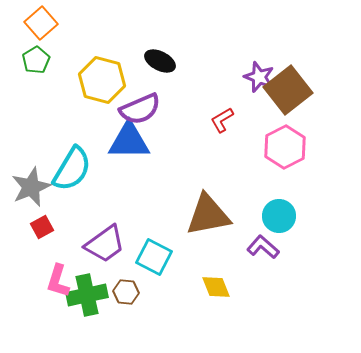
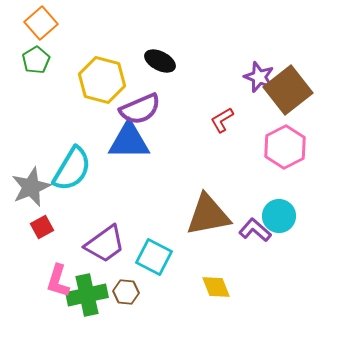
purple L-shape: moved 8 px left, 17 px up
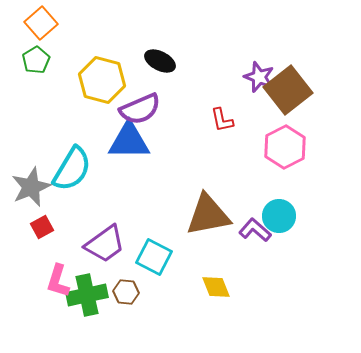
red L-shape: rotated 72 degrees counterclockwise
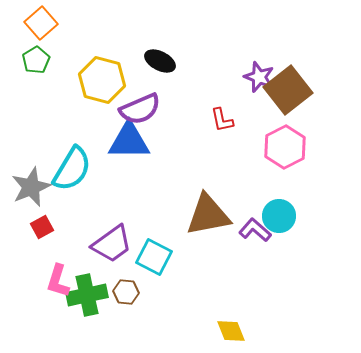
purple trapezoid: moved 7 px right
yellow diamond: moved 15 px right, 44 px down
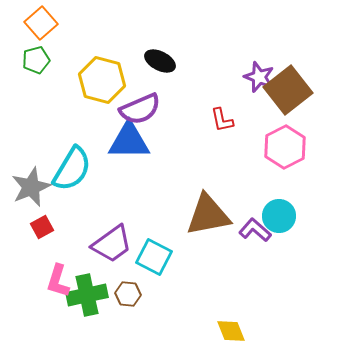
green pentagon: rotated 16 degrees clockwise
brown hexagon: moved 2 px right, 2 px down
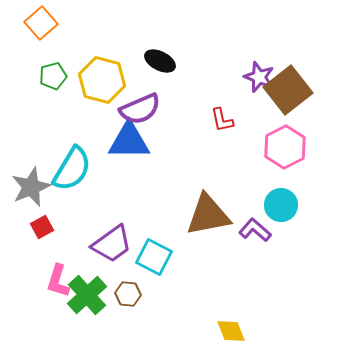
green pentagon: moved 17 px right, 16 px down
cyan circle: moved 2 px right, 11 px up
green cross: rotated 30 degrees counterclockwise
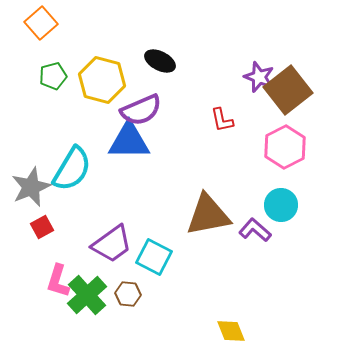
purple semicircle: moved 1 px right, 1 px down
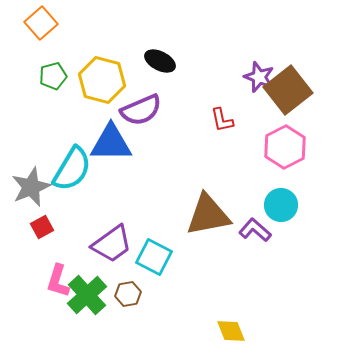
blue triangle: moved 18 px left, 2 px down
brown hexagon: rotated 15 degrees counterclockwise
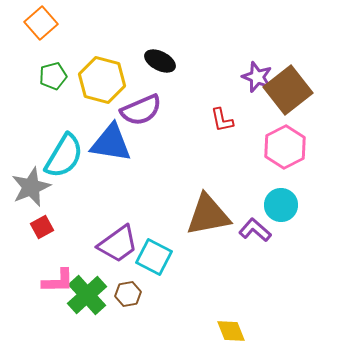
purple star: moved 2 px left
blue triangle: rotated 9 degrees clockwise
cyan semicircle: moved 8 px left, 13 px up
purple trapezoid: moved 6 px right
pink L-shape: rotated 108 degrees counterclockwise
